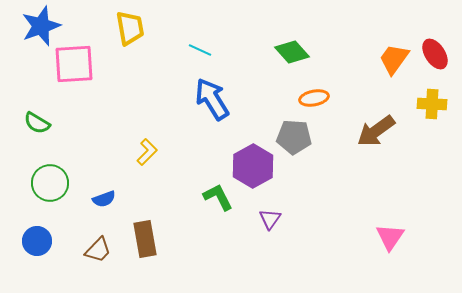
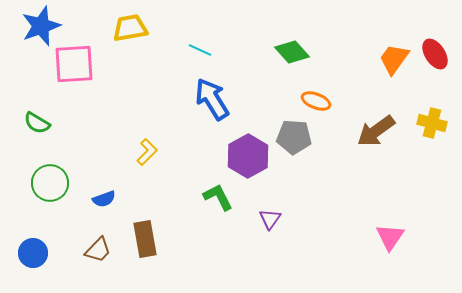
yellow trapezoid: rotated 90 degrees counterclockwise
orange ellipse: moved 2 px right, 3 px down; rotated 32 degrees clockwise
yellow cross: moved 19 px down; rotated 12 degrees clockwise
purple hexagon: moved 5 px left, 10 px up
blue circle: moved 4 px left, 12 px down
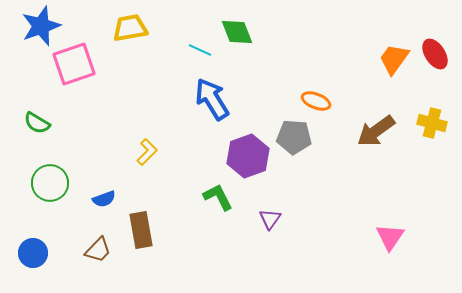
green diamond: moved 55 px left, 20 px up; rotated 20 degrees clockwise
pink square: rotated 15 degrees counterclockwise
purple hexagon: rotated 9 degrees clockwise
brown rectangle: moved 4 px left, 9 px up
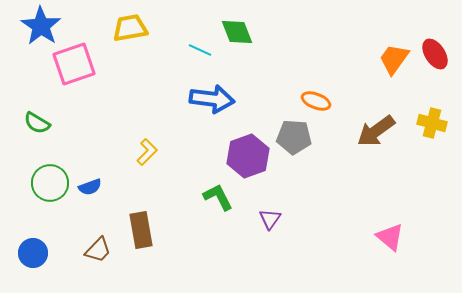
blue star: rotated 18 degrees counterclockwise
blue arrow: rotated 129 degrees clockwise
blue semicircle: moved 14 px left, 12 px up
pink triangle: rotated 24 degrees counterclockwise
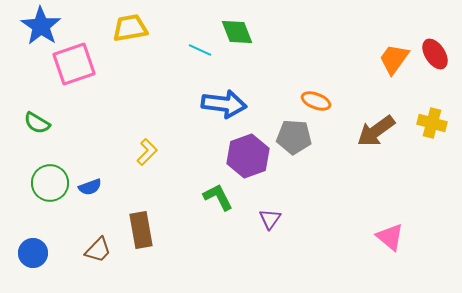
blue arrow: moved 12 px right, 5 px down
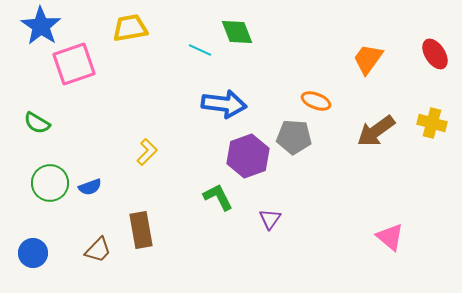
orange trapezoid: moved 26 px left
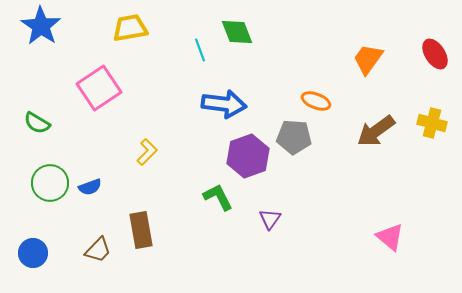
cyan line: rotated 45 degrees clockwise
pink square: moved 25 px right, 24 px down; rotated 15 degrees counterclockwise
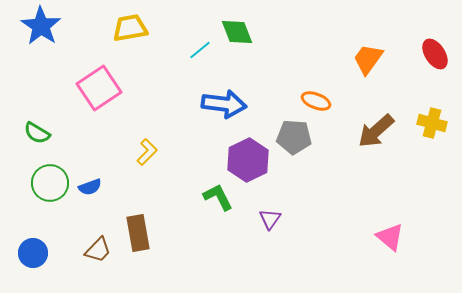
cyan line: rotated 70 degrees clockwise
green semicircle: moved 10 px down
brown arrow: rotated 6 degrees counterclockwise
purple hexagon: moved 4 px down; rotated 6 degrees counterclockwise
brown rectangle: moved 3 px left, 3 px down
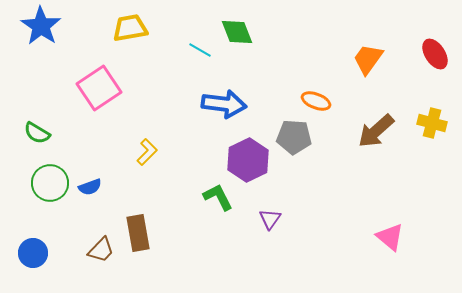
cyan line: rotated 70 degrees clockwise
brown trapezoid: moved 3 px right
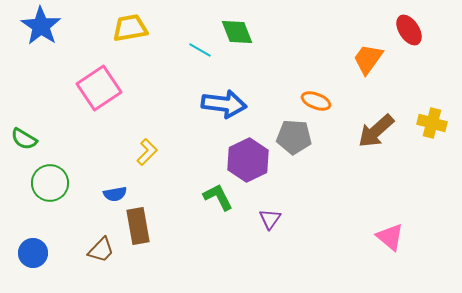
red ellipse: moved 26 px left, 24 px up
green semicircle: moved 13 px left, 6 px down
blue semicircle: moved 25 px right, 7 px down; rotated 10 degrees clockwise
brown rectangle: moved 7 px up
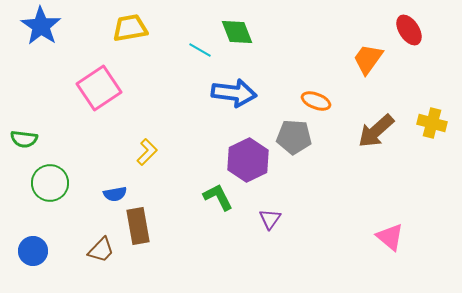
blue arrow: moved 10 px right, 11 px up
green semicircle: rotated 24 degrees counterclockwise
blue circle: moved 2 px up
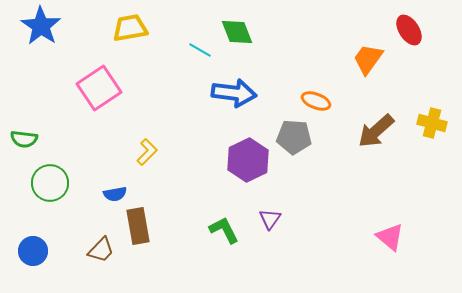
green L-shape: moved 6 px right, 33 px down
